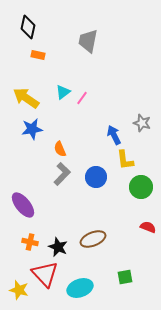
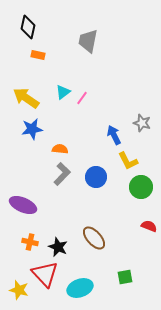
orange semicircle: rotated 119 degrees clockwise
yellow L-shape: moved 3 px right, 1 px down; rotated 20 degrees counterclockwise
purple ellipse: rotated 28 degrees counterclockwise
red semicircle: moved 1 px right, 1 px up
brown ellipse: moved 1 px right, 1 px up; rotated 70 degrees clockwise
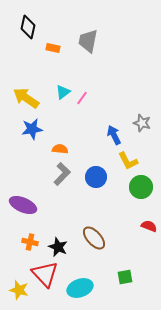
orange rectangle: moved 15 px right, 7 px up
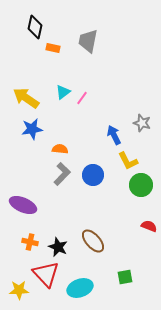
black diamond: moved 7 px right
blue circle: moved 3 px left, 2 px up
green circle: moved 2 px up
brown ellipse: moved 1 px left, 3 px down
red triangle: moved 1 px right
yellow star: rotated 18 degrees counterclockwise
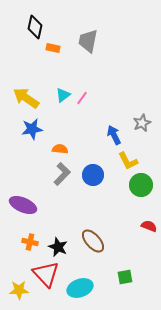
cyan triangle: moved 3 px down
gray star: rotated 30 degrees clockwise
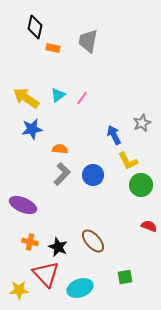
cyan triangle: moved 5 px left
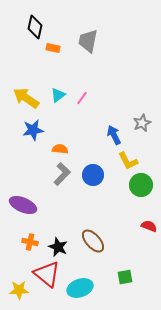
blue star: moved 1 px right, 1 px down
red triangle: moved 1 px right; rotated 8 degrees counterclockwise
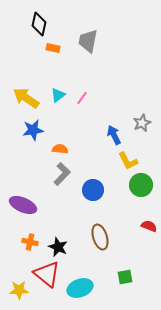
black diamond: moved 4 px right, 3 px up
blue circle: moved 15 px down
brown ellipse: moved 7 px right, 4 px up; rotated 25 degrees clockwise
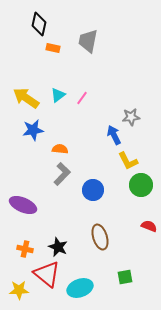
gray star: moved 11 px left, 6 px up; rotated 18 degrees clockwise
orange cross: moved 5 px left, 7 px down
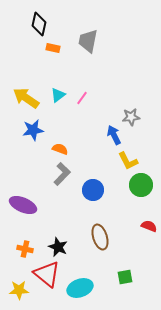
orange semicircle: rotated 14 degrees clockwise
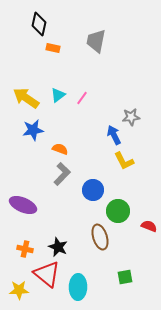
gray trapezoid: moved 8 px right
yellow L-shape: moved 4 px left
green circle: moved 23 px left, 26 px down
cyan ellipse: moved 2 px left, 1 px up; rotated 70 degrees counterclockwise
